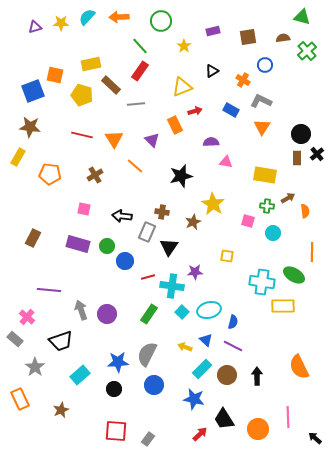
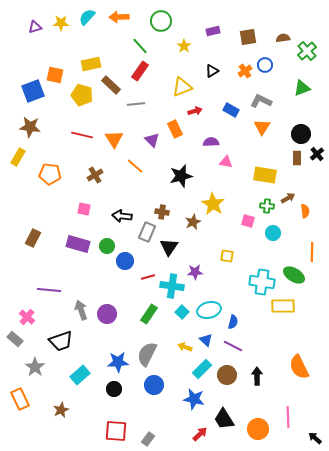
green triangle at (302, 17): moved 71 px down; rotated 36 degrees counterclockwise
orange cross at (243, 80): moved 2 px right, 9 px up; rotated 24 degrees clockwise
orange rectangle at (175, 125): moved 4 px down
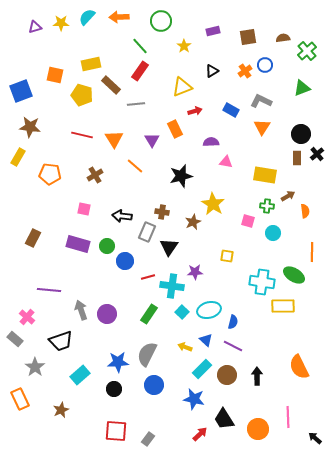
blue square at (33, 91): moved 12 px left
purple triangle at (152, 140): rotated 14 degrees clockwise
brown arrow at (288, 198): moved 2 px up
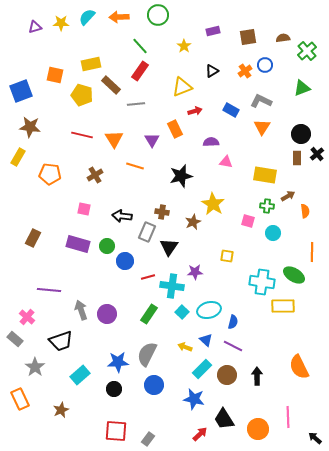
green circle at (161, 21): moved 3 px left, 6 px up
orange line at (135, 166): rotated 24 degrees counterclockwise
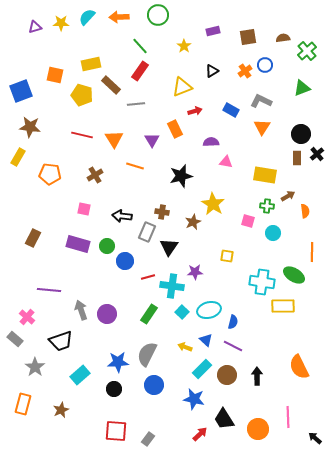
orange rectangle at (20, 399): moved 3 px right, 5 px down; rotated 40 degrees clockwise
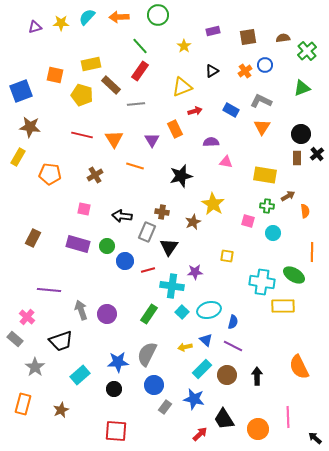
red line at (148, 277): moved 7 px up
yellow arrow at (185, 347): rotated 32 degrees counterclockwise
gray rectangle at (148, 439): moved 17 px right, 32 px up
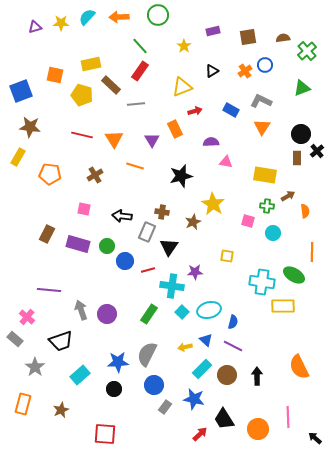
black cross at (317, 154): moved 3 px up
brown rectangle at (33, 238): moved 14 px right, 4 px up
red square at (116, 431): moved 11 px left, 3 px down
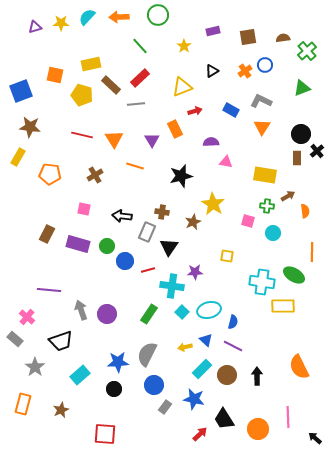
red rectangle at (140, 71): moved 7 px down; rotated 12 degrees clockwise
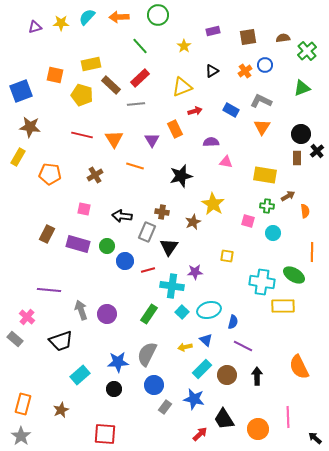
purple line at (233, 346): moved 10 px right
gray star at (35, 367): moved 14 px left, 69 px down
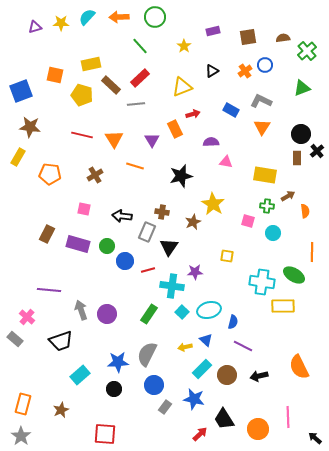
green circle at (158, 15): moved 3 px left, 2 px down
red arrow at (195, 111): moved 2 px left, 3 px down
black arrow at (257, 376): moved 2 px right; rotated 102 degrees counterclockwise
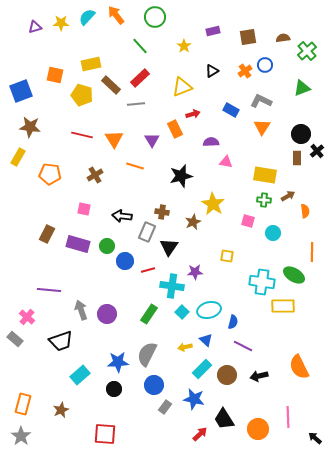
orange arrow at (119, 17): moved 3 px left, 2 px up; rotated 54 degrees clockwise
green cross at (267, 206): moved 3 px left, 6 px up
